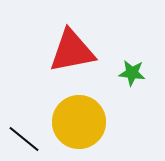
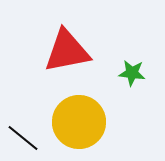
red triangle: moved 5 px left
black line: moved 1 px left, 1 px up
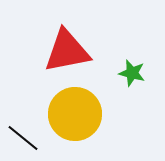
green star: rotated 8 degrees clockwise
yellow circle: moved 4 px left, 8 px up
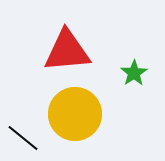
red triangle: rotated 6 degrees clockwise
green star: moved 2 px right; rotated 24 degrees clockwise
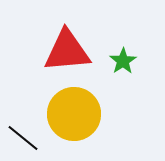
green star: moved 11 px left, 12 px up
yellow circle: moved 1 px left
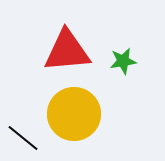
green star: rotated 24 degrees clockwise
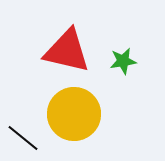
red triangle: rotated 18 degrees clockwise
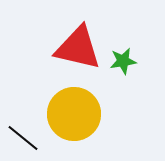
red triangle: moved 11 px right, 3 px up
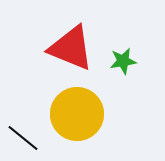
red triangle: moved 7 px left; rotated 9 degrees clockwise
yellow circle: moved 3 px right
